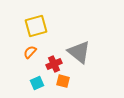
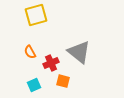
yellow square: moved 11 px up
orange semicircle: rotated 72 degrees counterclockwise
red cross: moved 3 px left, 1 px up
cyan square: moved 3 px left, 2 px down
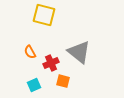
yellow square: moved 8 px right; rotated 30 degrees clockwise
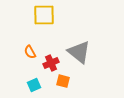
yellow square: rotated 15 degrees counterclockwise
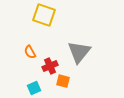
yellow square: rotated 20 degrees clockwise
gray triangle: rotated 30 degrees clockwise
red cross: moved 1 px left, 3 px down
cyan square: moved 3 px down
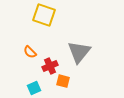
orange semicircle: rotated 16 degrees counterclockwise
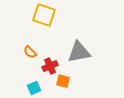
gray triangle: rotated 40 degrees clockwise
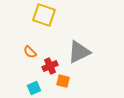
gray triangle: rotated 15 degrees counterclockwise
